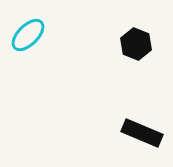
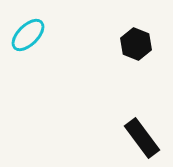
black rectangle: moved 5 px down; rotated 30 degrees clockwise
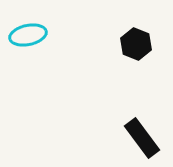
cyan ellipse: rotated 33 degrees clockwise
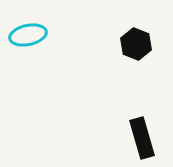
black rectangle: rotated 21 degrees clockwise
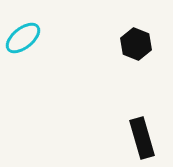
cyan ellipse: moved 5 px left, 3 px down; rotated 27 degrees counterclockwise
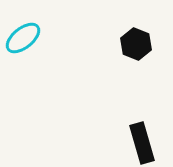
black rectangle: moved 5 px down
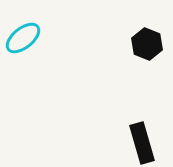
black hexagon: moved 11 px right
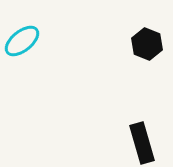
cyan ellipse: moved 1 px left, 3 px down
